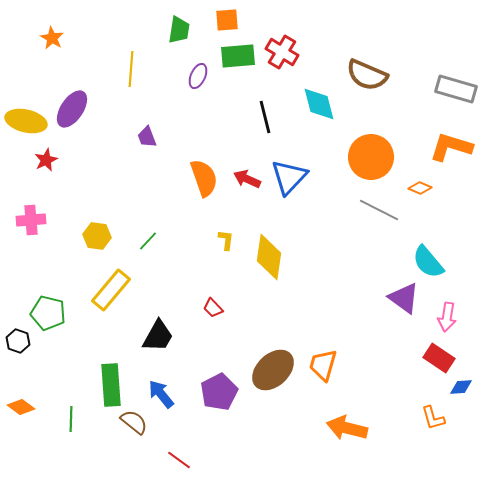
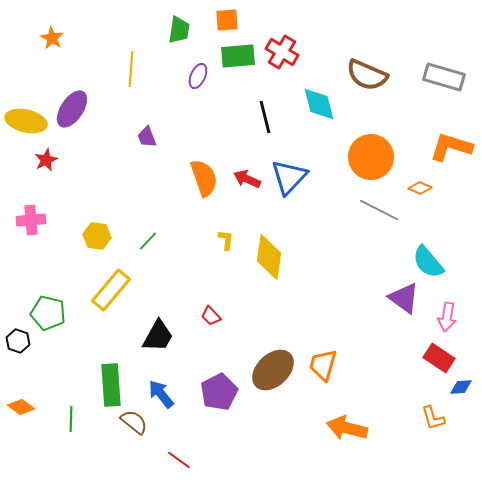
gray rectangle at (456, 89): moved 12 px left, 12 px up
red trapezoid at (213, 308): moved 2 px left, 8 px down
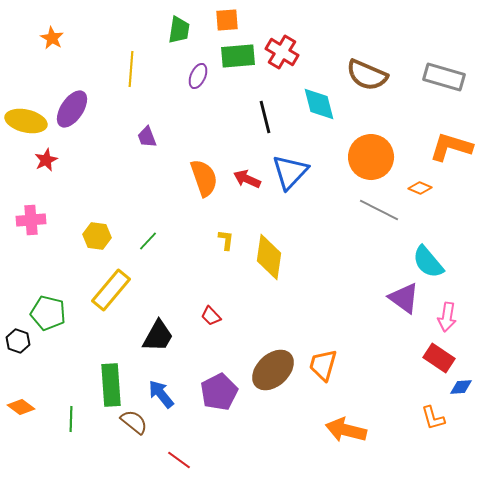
blue triangle at (289, 177): moved 1 px right, 5 px up
orange arrow at (347, 428): moved 1 px left, 2 px down
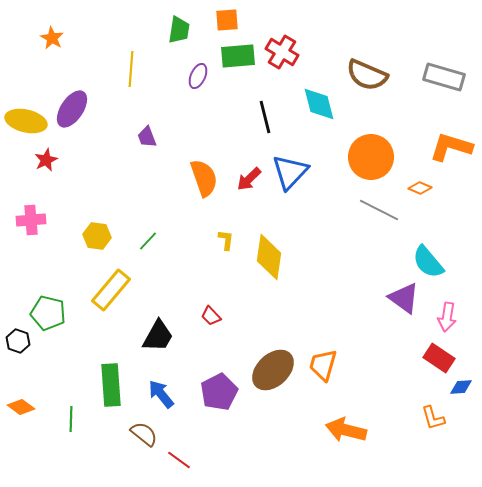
red arrow at (247, 179): moved 2 px right; rotated 68 degrees counterclockwise
brown semicircle at (134, 422): moved 10 px right, 12 px down
